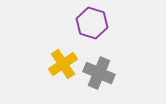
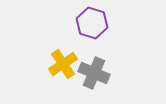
gray cross: moved 5 px left
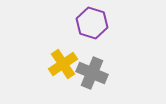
gray cross: moved 2 px left
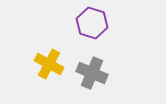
yellow cross: moved 14 px left; rotated 28 degrees counterclockwise
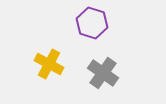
gray cross: moved 11 px right; rotated 12 degrees clockwise
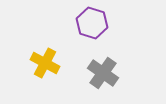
yellow cross: moved 4 px left, 1 px up
